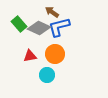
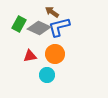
green rectangle: rotated 70 degrees clockwise
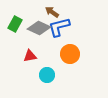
green rectangle: moved 4 px left
orange circle: moved 15 px right
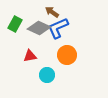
blue L-shape: moved 1 px left, 1 px down; rotated 10 degrees counterclockwise
orange circle: moved 3 px left, 1 px down
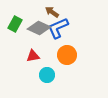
red triangle: moved 3 px right
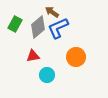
gray diamond: moved 1 px left, 1 px up; rotated 65 degrees counterclockwise
orange circle: moved 9 px right, 2 px down
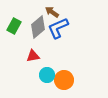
green rectangle: moved 1 px left, 2 px down
orange circle: moved 12 px left, 23 px down
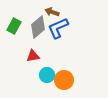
brown arrow: rotated 16 degrees counterclockwise
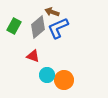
red triangle: rotated 32 degrees clockwise
